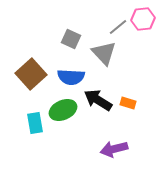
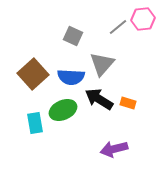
gray square: moved 2 px right, 3 px up
gray triangle: moved 2 px left, 11 px down; rotated 24 degrees clockwise
brown square: moved 2 px right
black arrow: moved 1 px right, 1 px up
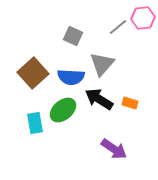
pink hexagon: moved 1 px up
brown square: moved 1 px up
orange rectangle: moved 2 px right
green ellipse: rotated 16 degrees counterclockwise
purple arrow: rotated 132 degrees counterclockwise
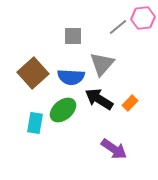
gray square: rotated 24 degrees counterclockwise
orange rectangle: rotated 63 degrees counterclockwise
cyan rectangle: rotated 20 degrees clockwise
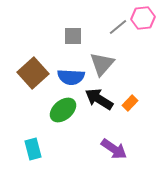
cyan rectangle: moved 2 px left, 26 px down; rotated 25 degrees counterclockwise
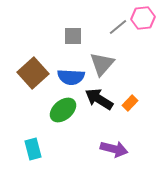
purple arrow: rotated 20 degrees counterclockwise
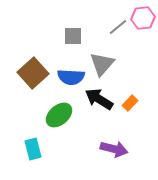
green ellipse: moved 4 px left, 5 px down
